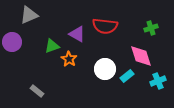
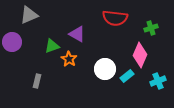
red semicircle: moved 10 px right, 8 px up
pink diamond: moved 1 px left, 1 px up; rotated 40 degrees clockwise
gray rectangle: moved 10 px up; rotated 64 degrees clockwise
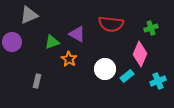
red semicircle: moved 4 px left, 6 px down
green triangle: moved 4 px up
pink diamond: moved 1 px up
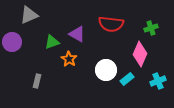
white circle: moved 1 px right, 1 px down
cyan rectangle: moved 3 px down
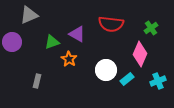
green cross: rotated 16 degrees counterclockwise
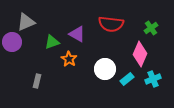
gray triangle: moved 3 px left, 7 px down
white circle: moved 1 px left, 1 px up
cyan cross: moved 5 px left, 2 px up
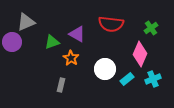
orange star: moved 2 px right, 1 px up
gray rectangle: moved 24 px right, 4 px down
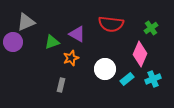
purple circle: moved 1 px right
orange star: rotated 21 degrees clockwise
